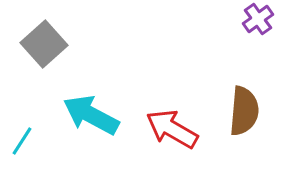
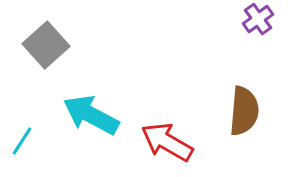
gray square: moved 2 px right, 1 px down
red arrow: moved 5 px left, 13 px down
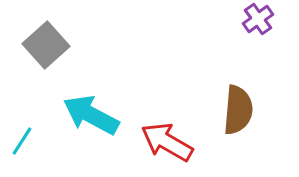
brown semicircle: moved 6 px left, 1 px up
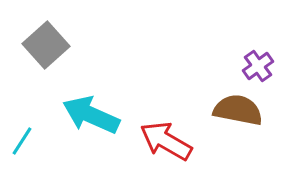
purple cross: moved 47 px down
brown semicircle: rotated 84 degrees counterclockwise
cyan arrow: rotated 4 degrees counterclockwise
red arrow: moved 1 px left, 1 px up
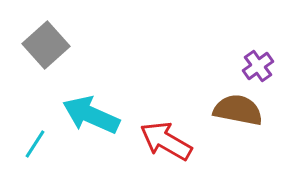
cyan line: moved 13 px right, 3 px down
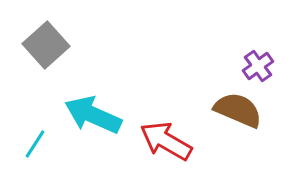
brown semicircle: rotated 12 degrees clockwise
cyan arrow: moved 2 px right
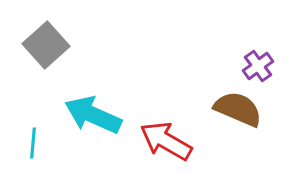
brown semicircle: moved 1 px up
cyan line: moved 2 px left, 1 px up; rotated 28 degrees counterclockwise
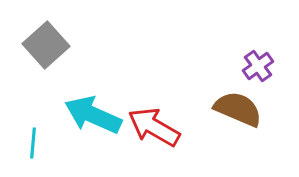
red arrow: moved 12 px left, 14 px up
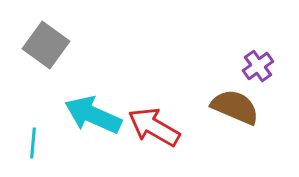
gray square: rotated 12 degrees counterclockwise
brown semicircle: moved 3 px left, 2 px up
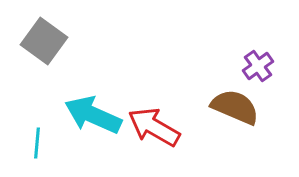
gray square: moved 2 px left, 4 px up
cyan line: moved 4 px right
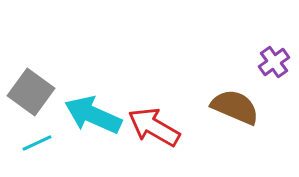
gray square: moved 13 px left, 51 px down
purple cross: moved 16 px right, 4 px up
cyan line: rotated 60 degrees clockwise
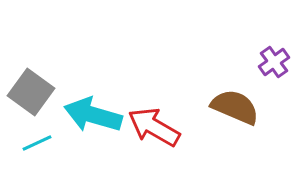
cyan arrow: rotated 8 degrees counterclockwise
